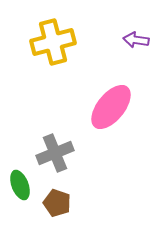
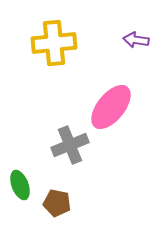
yellow cross: moved 1 px right, 1 px down; rotated 9 degrees clockwise
gray cross: moved 15 px right, 8 px up
brown pentagon: rotated 8 degrees counterclockwise
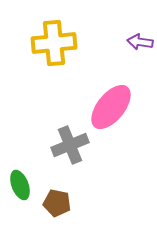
purple arrow: moved 4 px right, 2 px down
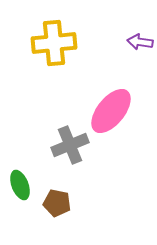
pink ellipse: moved 4 px down
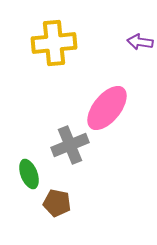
pink ellipse: moved 4 px left, 3 px up
green ellipse: moved 9 px right, 11 px up
